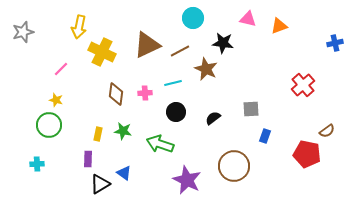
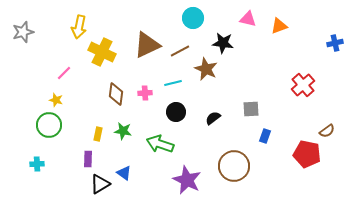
pink line: moved 3 px right, 4 px down
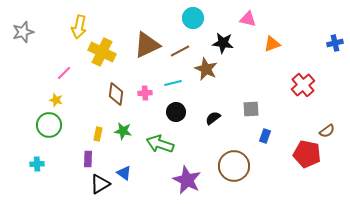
orange triangle: moved 7 px left, 18 px down
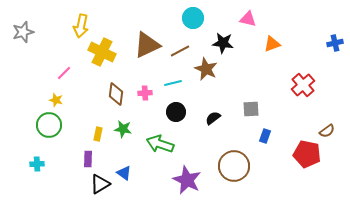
yellow arrow: moved 2 px right, 1 px up
green star: moved 2 px up
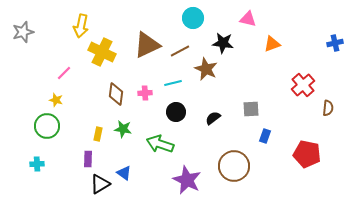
green circle: moved 2 px left, 1 px down
brown semicircle: moved 1 px right, 23 px up; rotated 49 degrees counterclockwise
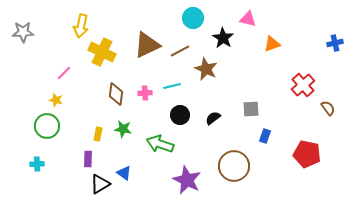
gray star: rotated 15 degrees clockwise
black star: moved 5 px up; rotated 25 degrees clockwise
cyan line: moved 1 px left, 3 px down
brown semicircle: rotated 42 degrees counterclockwise
black circle: moved 4 px right, 3 px down
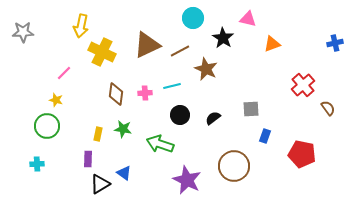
red pentagon: moved 5 px left
